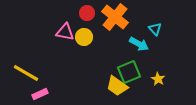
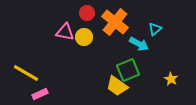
orange cross: moved 5 px down
cyan triangle: rotated 32 degrees clockwise
green square: moved 1 px left, 2 px up
yellow star: moved 13 px right
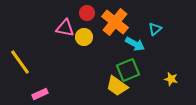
pink triangle: moved 4 px up
cyan arrow: moved 4 px left
yellow line: moved 6 px left, 11 px up; rotated 24 degrees clockwise
yellow star: rotated 16 degrees counterclockwise
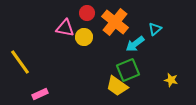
cyan arrow: rotated 114 degrees clockwise
yellow star: moved 1 px down
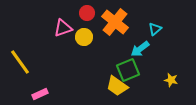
pink triangle: moved 2 px left; rotated 30 degrees counterclockwise
cyan arrow: moved 5 px right, 5 px down
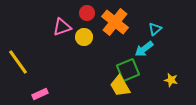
pink triangle: moved 1 px left, 1 px up
cyan arrow: moved 4 px right
yellow line: moved 2 px left
yellow trapezoid: moved 3 px right; rotated 25 degrees clockwise
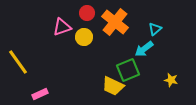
yellow trapezoid: moved 7 px left; rotated 35 degrees counterclockwise
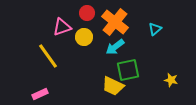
cyan arrow: moved 29 px left, 2 px up
yellow line: moved 30 px right, 6 px up
green square: rotated 10 degrees clockwise
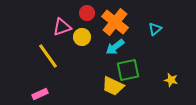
yellow circle: moved 2 px left
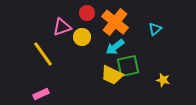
yellow line: moved 5 px left, 2 px up
green square: moved 4 px up
yellow star: moved 8 px left
yellow trapezoid: moved 1 px left, 11 px up
pink rectangle: moved 1 px right
